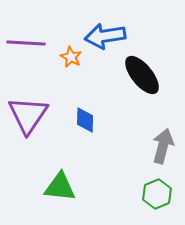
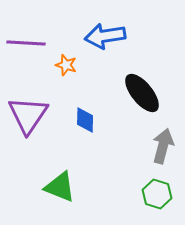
orange star: moved 5 px left, 8 px down; rotated 10 degrees counterclockwise
black ellipse: moved 18 px down
green triangle: rotated 16 degrees clockwise
green hexagon: rotated 20 degrees counterclockwise
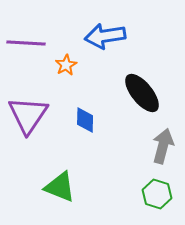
orange star: rotated 25 degrees clockwise
